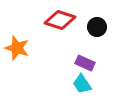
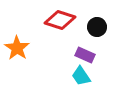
orange star: rotated 15 degrees clockwise
purple rectangle: moved 8 px up
cyan trapezoid: moved 1 px left, 8 px up
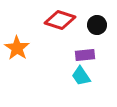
black circle: moved 2 px up
purple rectangle: rotated 30 degrees counterclockwise
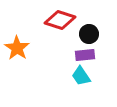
black circle: moved 8 px left, 9 px down
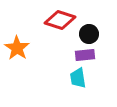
cyan trapezoid: moved 3 px left, 2 px down; rotated 25 degrees clockwise
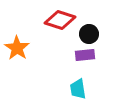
cyan trapezoid: moved 11 px down
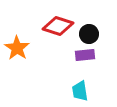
red diamond: moved 2 px left, 6 px down
cyan trapezoid: moved 2 px right, 2 px down
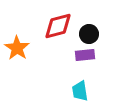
red diamond: rotated 32 degrees counterclockwise
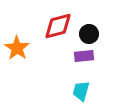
purple rectangle: moved 1 px left, 1 px down
cyan trapezoid: moved 1 px right; rotated 25 degrees clockwise
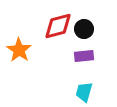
black circle: moved 5 px left, 5 px up
orange star: moved 2 px right, 2 px down
cyan trapezoid: moved 3 px right, 1 px down
